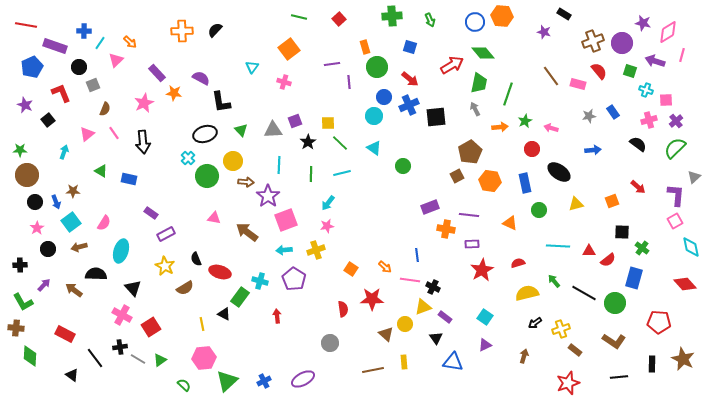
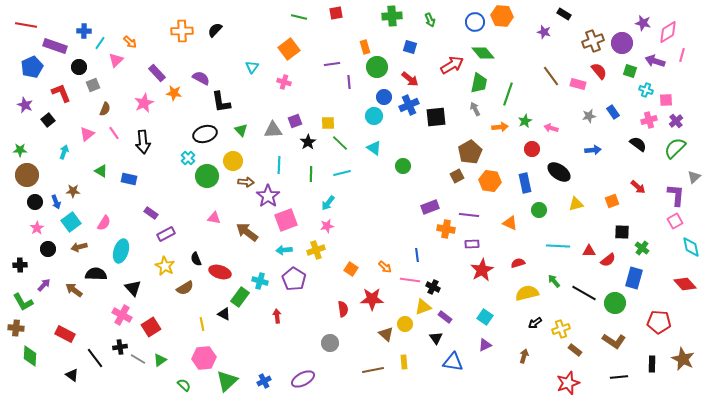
red square at (339, 19): moved 3 px left, 6 px up; rotated 32 degrees clockwise
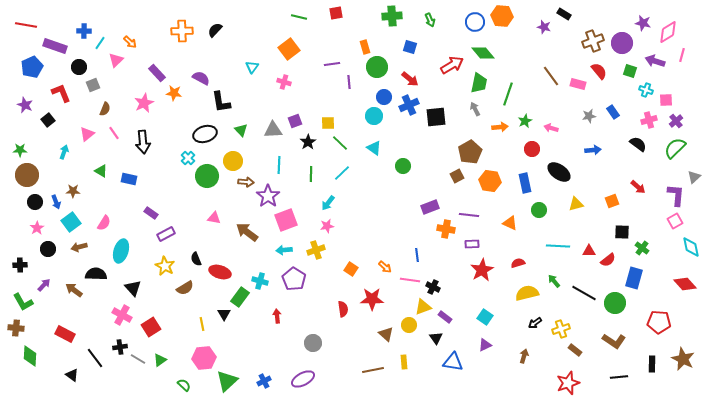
purple star at (544, 32): moved 5 px up
cyan line at (342, 173): rotated 30 degrees counterclockwise
black triangle at (224, 314): rotated 32 degrees clockwise
yellow circle at (405, 324): moved 4 px right, 1 px down
gray circle at (330, 343): moved 17 px left
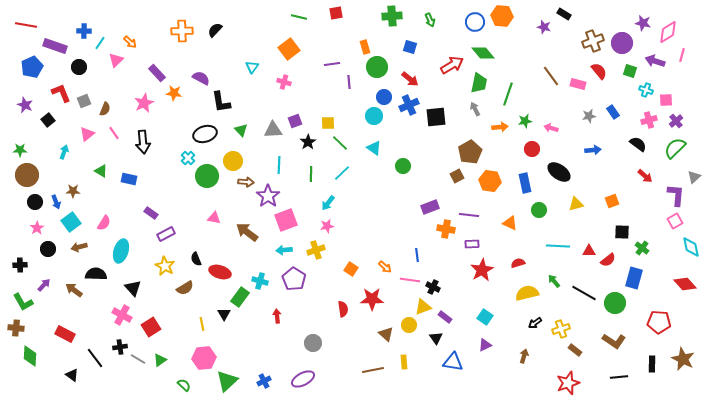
gray square at (93, 85): moved 9 px left, 16 px down
green star at (525, 121): rotated 16 degrees clockwise
red arrow at (638, 187): moved 7 px right, 11 px up
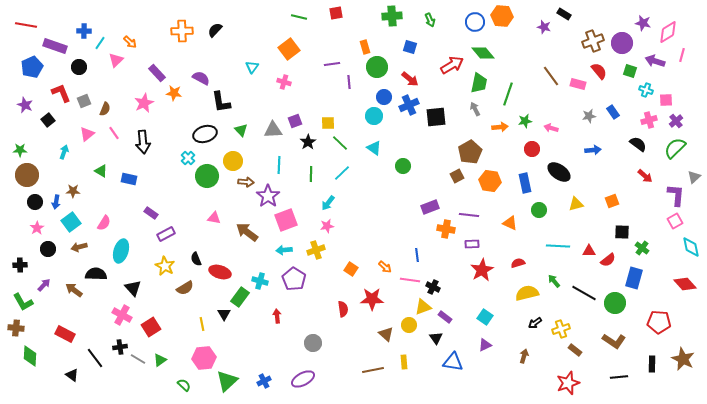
blue arrow at (56, 202): rotated 32 degrees clockwise
